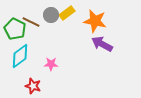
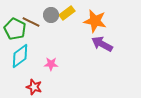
red star: moved 1 px right, 1 px down
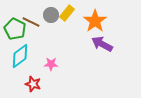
yellow rectangle: rotated 14 degrees counterclockwise
orange star: rotated 25 degrees clockwise
red star: moved 1 px left, 3 px up
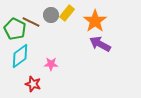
purple arrow: moved 2 px left
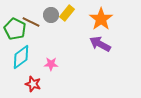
orange star: moved 6 px right, 2 px up
cyan diamond: moved 1 px right, 1 px down
